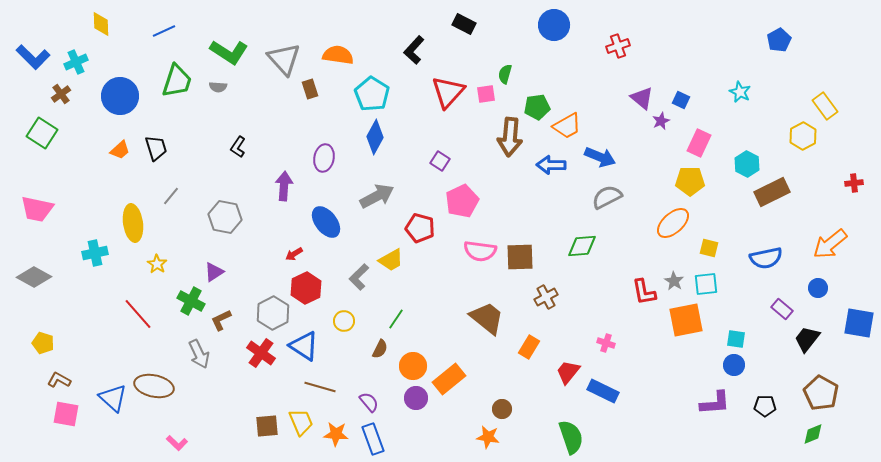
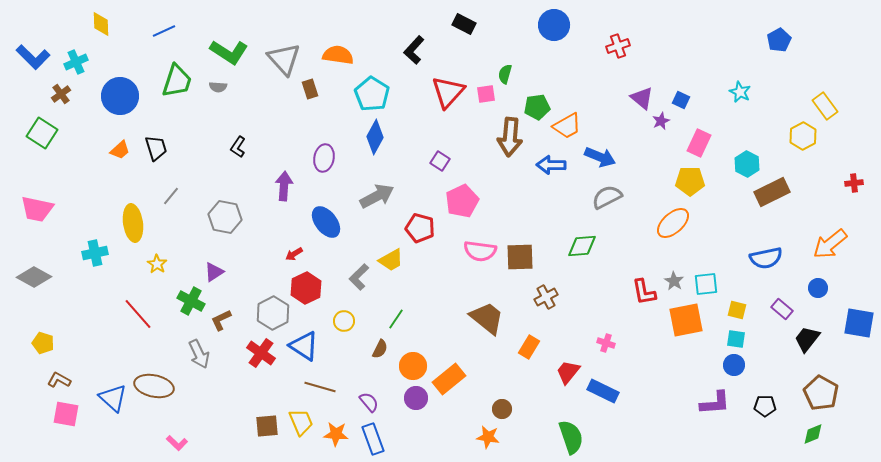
yellow square at (709, 248): moved 28 px right, 62 px down
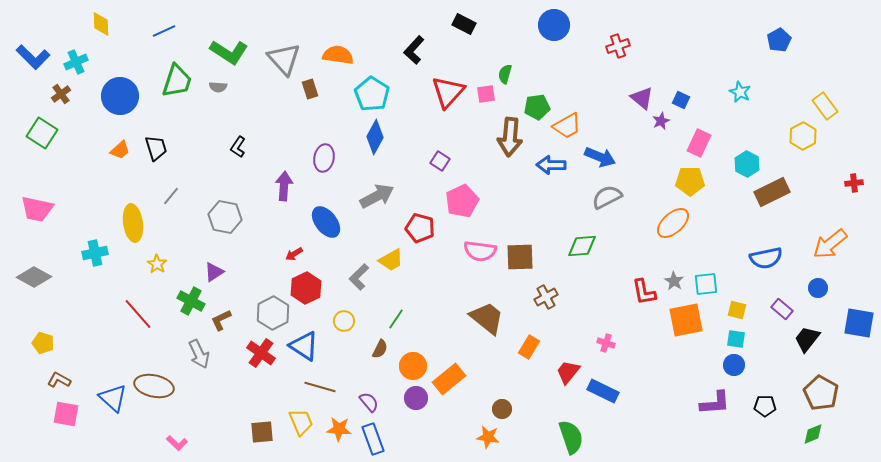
brown square at (267, 426): moved 5 px left, 6 px down
orange star at (336, 434): moved 3 px right, 5 px up
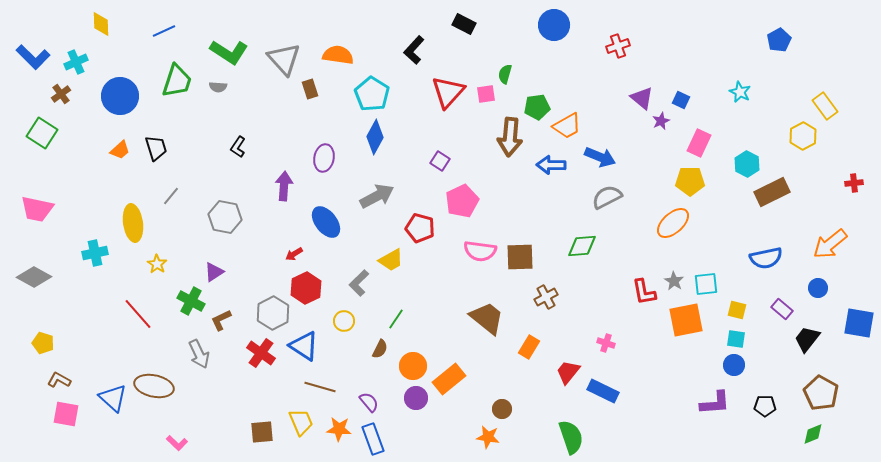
gray L-shape at (359, 277): moved 6 px down
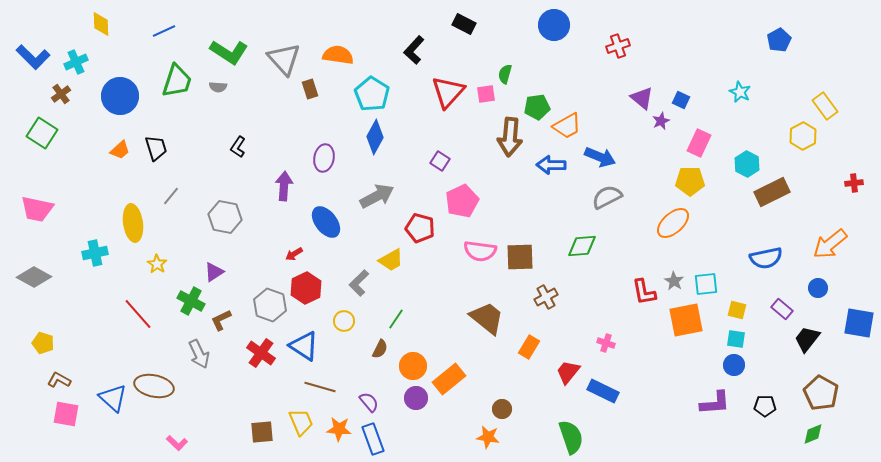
gray hexagon at (273, 313): moved 3 px left, 8 px up; rotated 12 degrees counterclockwise
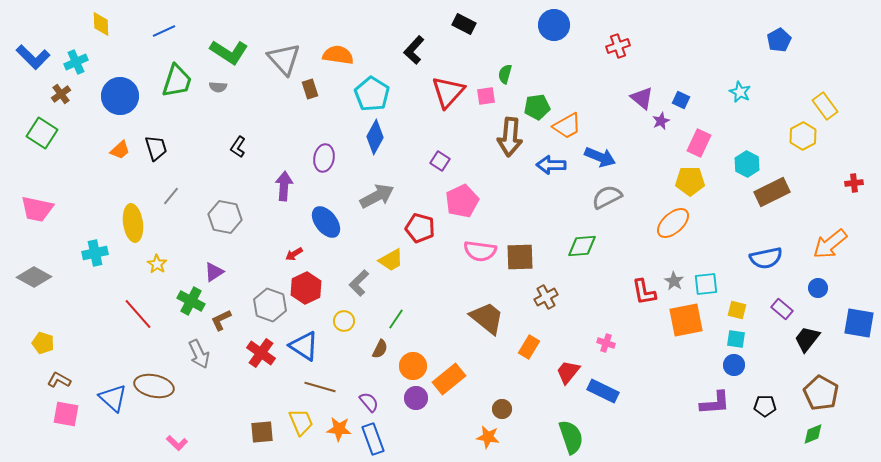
pink square at (486, 94): moved 2 px down
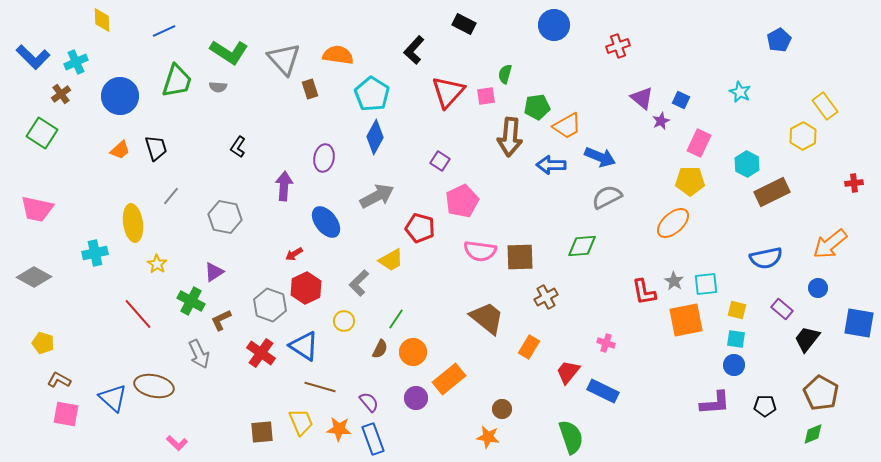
yellow diamond at (101, 24): moved 1 px right, 4 px up
orange circle at (413, 366): moved 14 px up
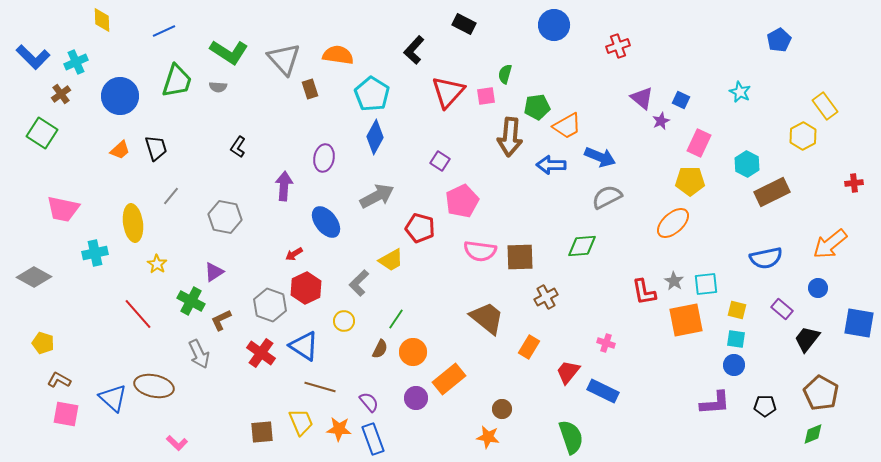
pink trapezoid at (37, 209): moved 26 px right
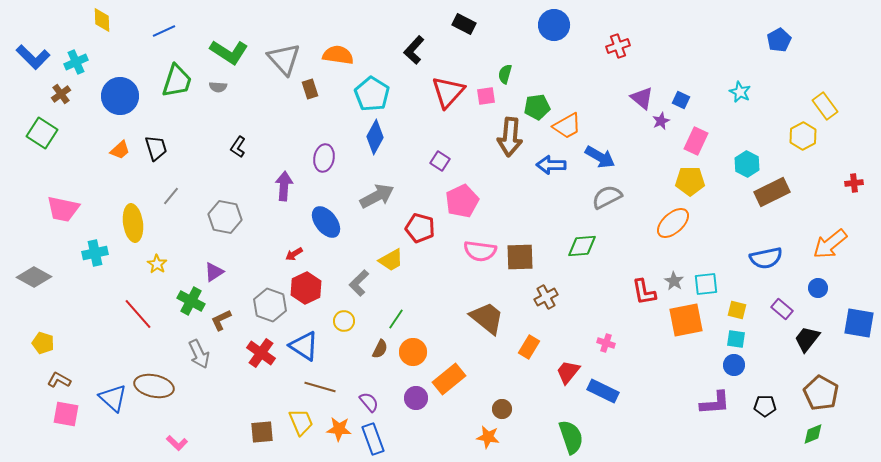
pink rectangle at (699, 143): moved 3 px left, 2 px up
blue arrow at (600, 157): rotated 8 degrees clockwise
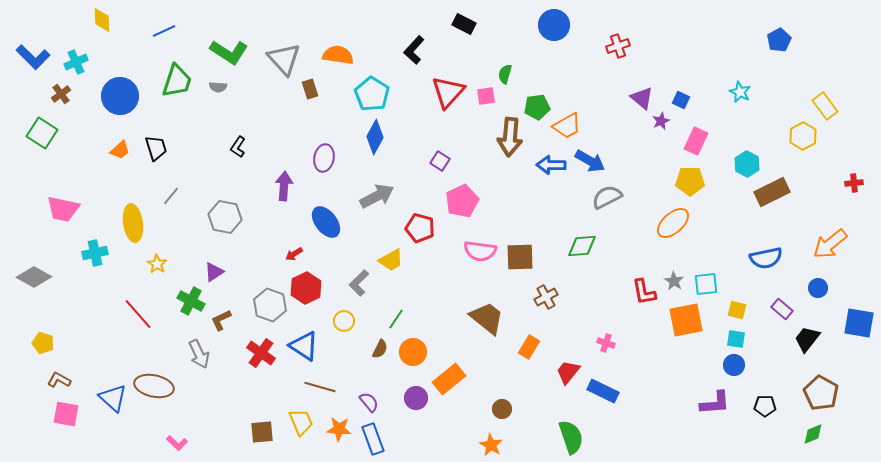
blue arrow at (600, 157): moved 10 px left, 4 px down
orange star at (488, 437): moved 3 px right, 8 px down; rotated 20 degrees clockwise
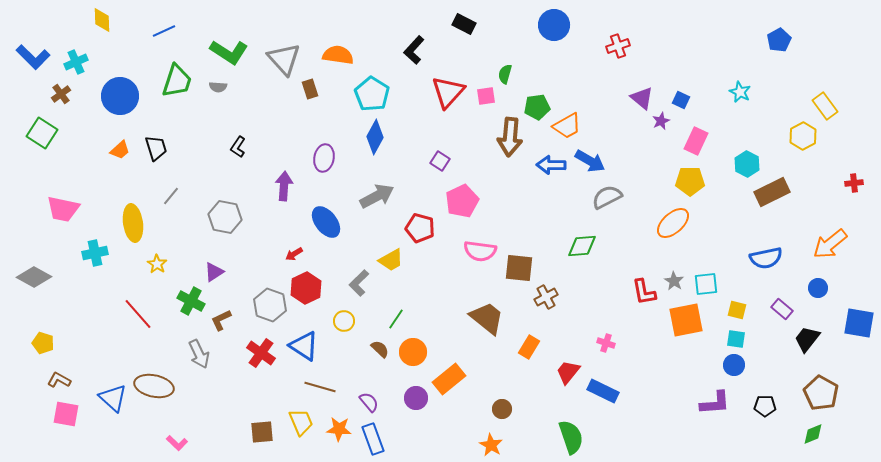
brown square at (520, 257): moved 1 px left, 11 px down; rotated 8 degrees clockwise
brown semicircle at (380, 349): rotated 72 degrees counterclockwise
